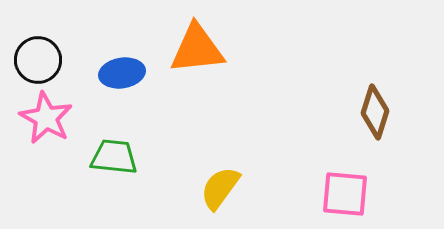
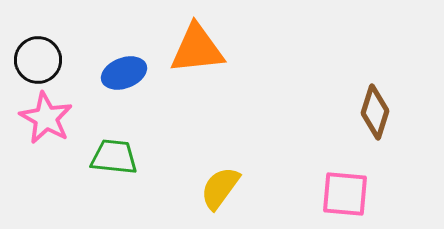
blue ellipse: moved 2 px right; rotated 12 degrees counterclockwise
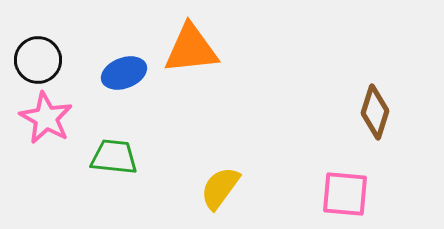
orange triangle: moved 6 px left
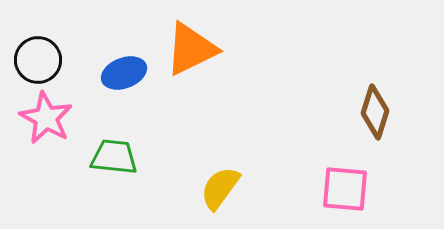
orange triangle: rotated 20 degrees counterclockwise
pink square: moved 5 px up
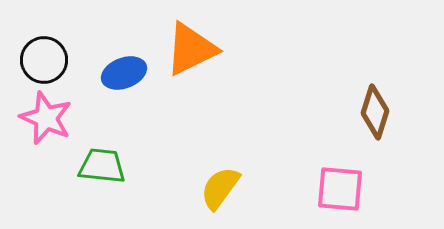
black circle: moved 6 px right
pink star: rotated 6 degrees counterclockwise
green trapezoid: moved 12 px left, 9 px down
pink square: moved 5 px left
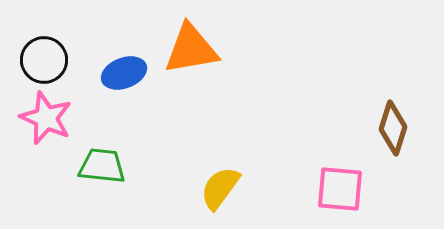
orange triangle: rotated 16 degrees clockwise
brown diamond: moved 18 px right, 16 px down
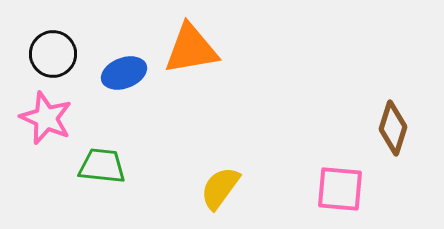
black circle: moved 9 px right, 6 px up
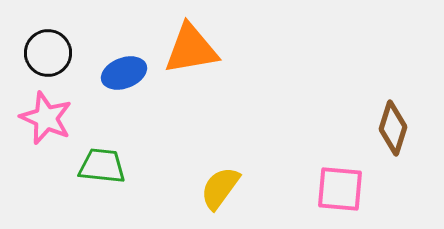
black circle: moved 5 px left, 1 px up
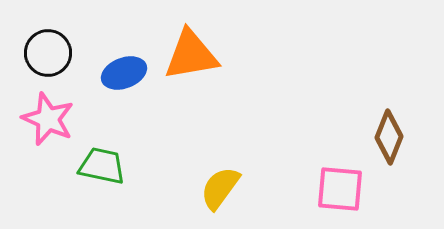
orange triangle: moved 6 px down
pink star: moved 2 px right, 1 px down
brown diamond: moved 4 px left, 9 px down; rotated 4 degrees clockwise
green trapezoid: rotated 6 degrees clockwise
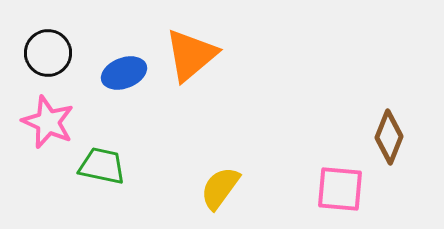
orange triangle: rotated 30 degrees counterclockwise
pink star: moved 3 px down
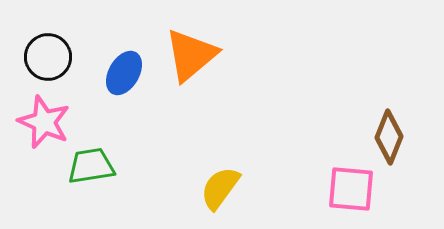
black circle: moved 4 px down
blue ellipse: rotated 39 degrees counterclockwise
pink star: moved 4 px left
green trapezoid: moved 11 px left; rotated 21 degrees counterclockwise
pink square: moved 11 px right
